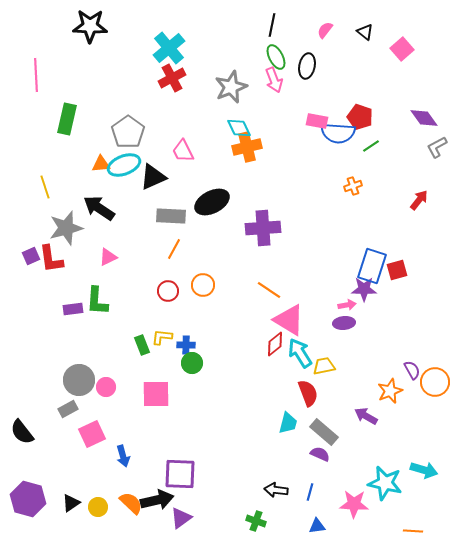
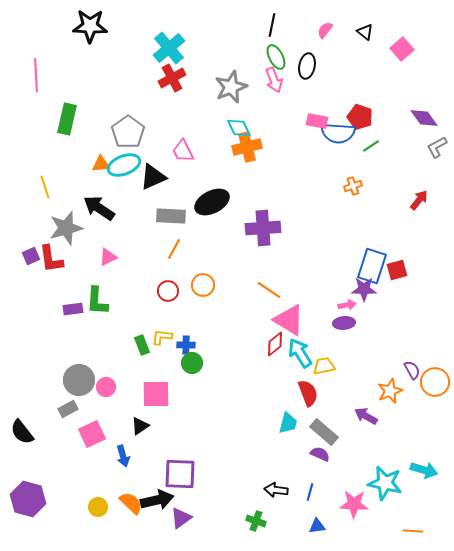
black triangle at (71, 503): moved 69 px right, 77 px up
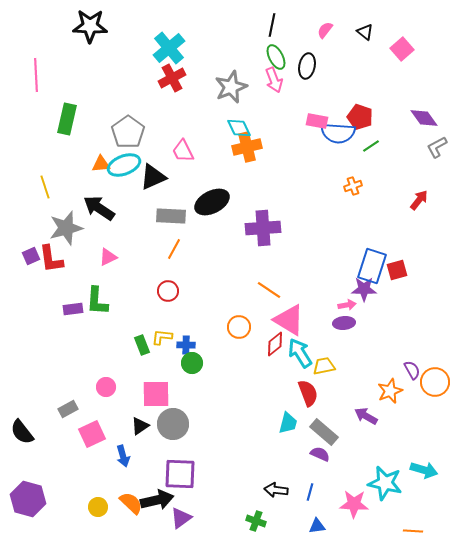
orange circle at (203, 285): moved 36 px right, 42 px down
gray circle at (79, 380): moved 94 px right, 44 px down
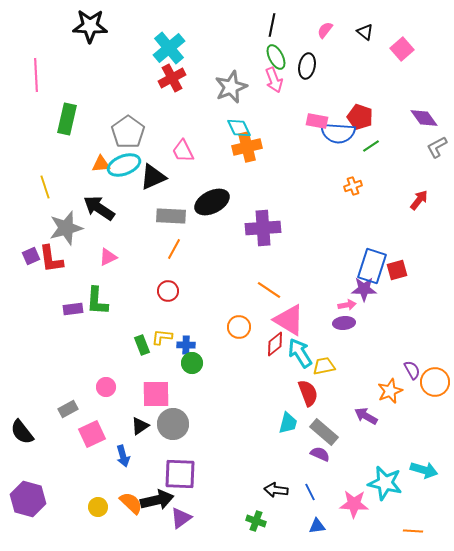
blue line at (310, 492): rotated 42 degrees counterclockwise
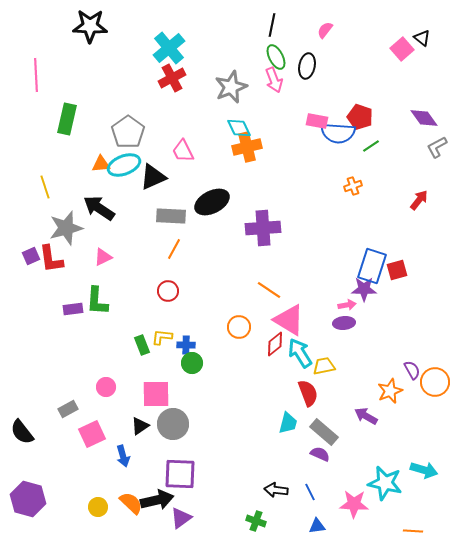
black triangle at (365, 32): moved 57 px right, 6 px down
pink triangle at (108, 257): moved 5 px left
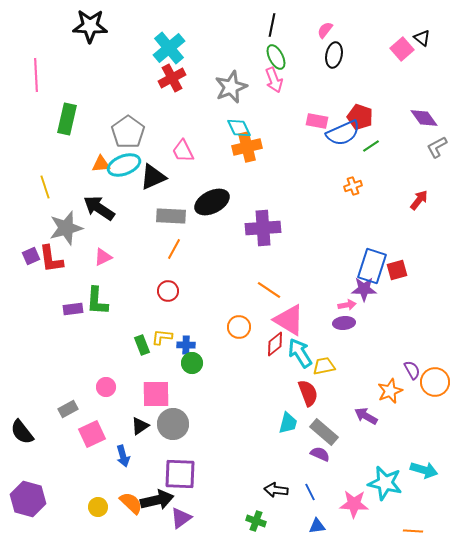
black ellipse at (307, 66): moved 27 px right, 11 px up
blue semicircle at (338, 133): moved 5 px right; rotated 28 degrees counterclockwise
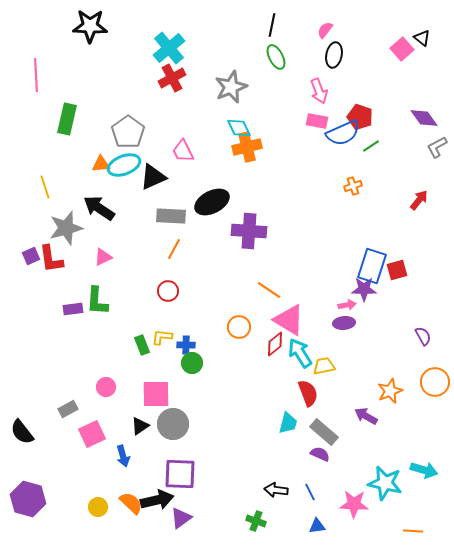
pink arrow at (274, 80): moved 45 px right, 11 px down
purple cross at (263, 228): moved 14 px left, 3 px down; rotated 8 degrees clockwise
purple semicircle at (412, 370): moved 11 px right, 34 px up
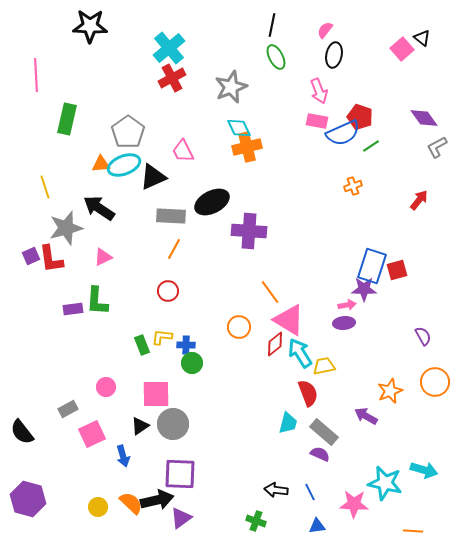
orange line at (269, 290): moved 1 px right, 2 px down; rotated 20 degrees clockwise
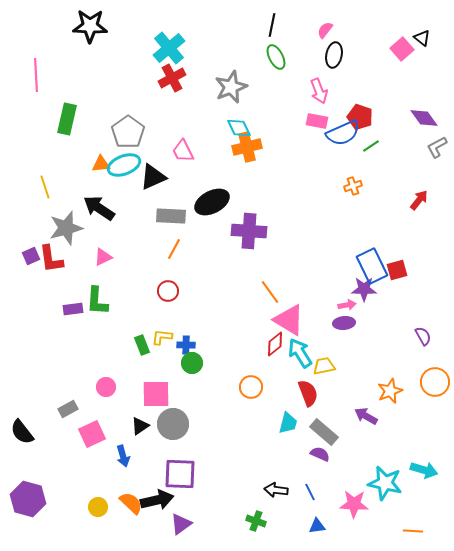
blue rectangle at (372, 266): rotated 44 degrees counterclockwise
orange circle at (239, 327): moved 12 px right, 60 px down
purple triangle at (181, 518): moved 6 px down
